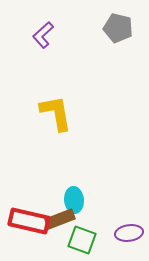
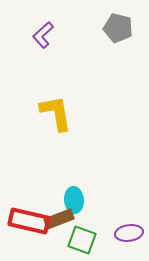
brown rectangle: moved 1 px left
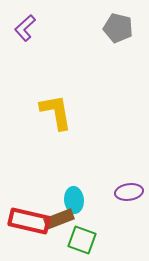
purple L-shape: moved 18 px left, 7 px up
yellow L-shape: moved 1 px up
purple ellipse: moved 41 px up
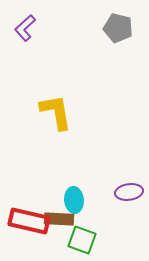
brown rectangle: rotated 24 degrees clockwise
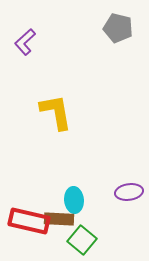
purple L-shape: moved 14 px down
green square: rotated 20 degrees clockwise
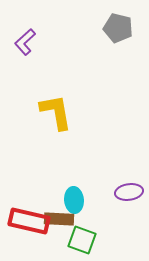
green square: rotated 20 degrees counterclockwise
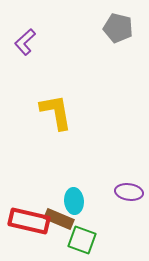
purple ellipse: rotated 16 degrees clockwise
cyan ellipse: moved 1 px down
brown rectangle: rotated 20 degrees clockwise
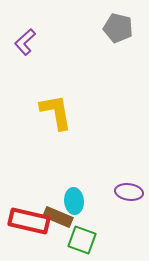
brown rectangle: moved 1 px left, 2 px up
